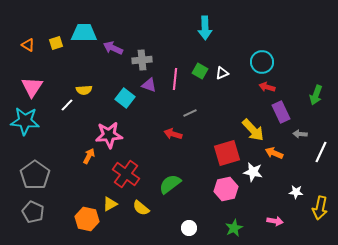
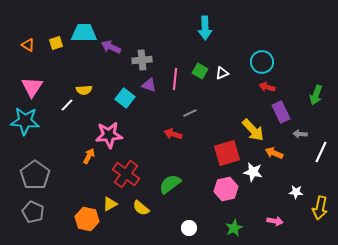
purple arrow at (113, 48): moved 2 px left, 1 px up
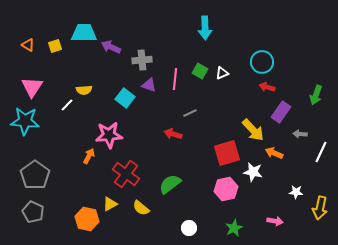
yellow square at (56, 43): moved 1 px left, 3 px down
purple rectangle at (281, 112): rotated 60 degrees clockwise
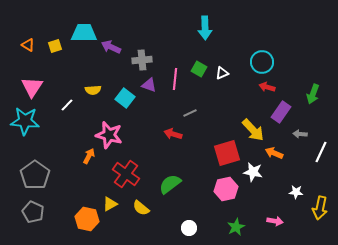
green square at (200, 71): moved 1 px left, 2 px up
yellow semicircle at (84, 90): moved 9 px right
green arrow at (316, 95): moved 3 px left, 1 px up
pink star at (109, 135): rotated 20 degrees clockwise
green star at (234, 228): moved 2 px right, 1 px up
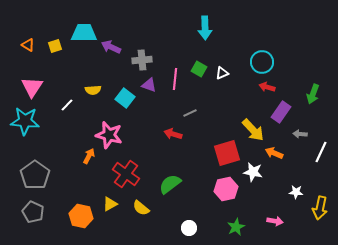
orange hexagon at (87, 219): moved 6 px left, 3 px up
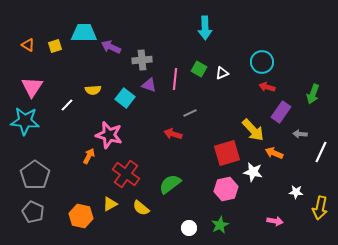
green star at (236, 227): moved 16 px left, 2 px up
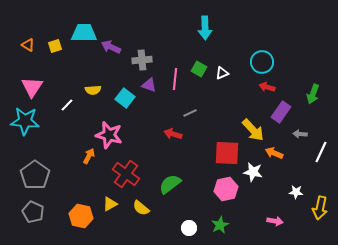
red square at (227, 153): rotated 20 degrees clockwise
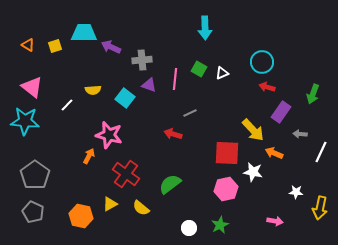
pink triangle at (32, 87): rotated 25 degrees counterclockwise
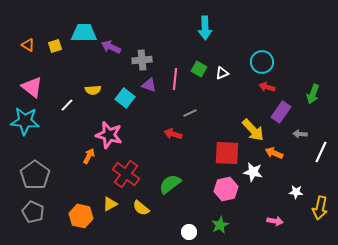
white circle at (189, 228): moved 4 px down
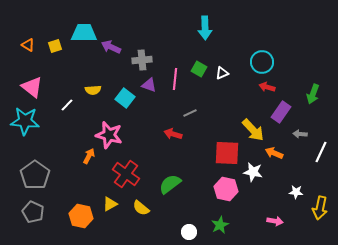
pink hexagon at (226, 189): rotated 25 degrees clockwise
